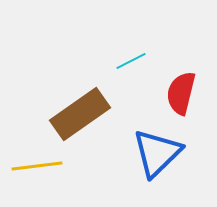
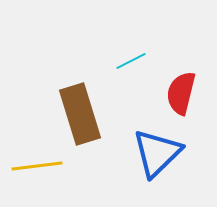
brown rectangle: rotated 72 degrees counterclockwise
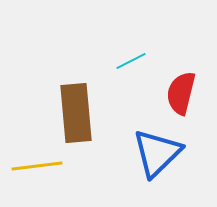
brown rectangle: moved 4 px left, 1 px up; rotated 12 degrees clockwise
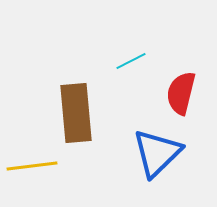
yellow line: moved 5 px left
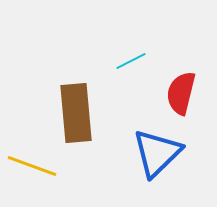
yellow line: rotated 27 degrees clockwise
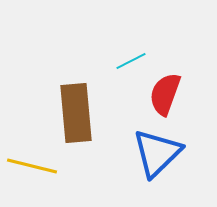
red semicircle: moved 16 px left, 1 px down; rotated 6 degrees clockwise
yellow line: rotated 6 degrees counterclockwise
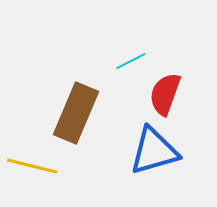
brown rectangle: rotated 28 degrees clockwise
blue triangle: moved 3 px left, 2 px up; rotated 28 degrees clockwise
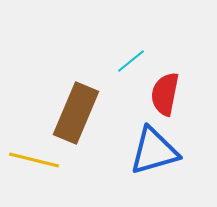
cyan line: rotated 12 degrees counterclockwise
red semicircle: rotated 9 degrees counterclockwise
yellow line: moved 2 px right, 6 px up
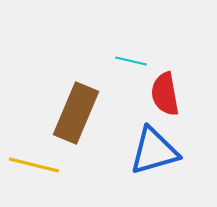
cyan line: rotated 52 degrees clockwise
red semicircle: rotated 21 degrees counterclockwise
yellow line: moved 5 px down
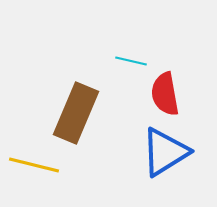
blue triangle: moved 11 px right, 1 px down; rotated 16 degrees counterclockwise
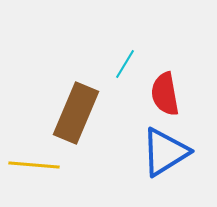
cyan line: moved 6 px left, 3 px down; rotated 72 degrees counterclockwise
yellow line: rotated 9 degrees counterclockwise
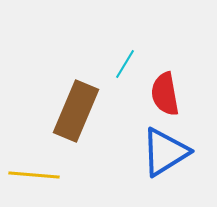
brown rectangle: moved 2 px up
yellow line: moved 10 px down
